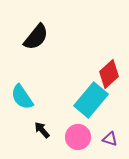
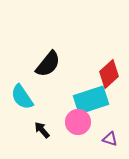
black semicircle: moved 12 px right, 27 px down
cyan rectangle: rotated 32 degrees clockwise
pink circle: moved 15 px up
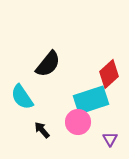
purple triangle: rotated 42 degrees clockwise
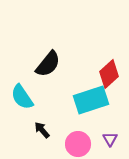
pink circle: moved 22 px down
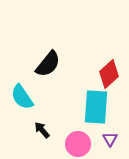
cyan rectangle: moved 5 px right, 7 px down; rotated 68 degrees counterclockwise
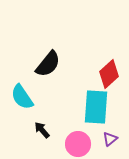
purple triangle: rotated 21 degrees clockwise
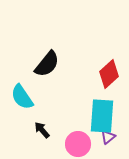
black semicircle: moved 1 px left
cyan rectangle: moved 6 px right, 9 px down
purple triangle: moved 2 px left, 2 px up
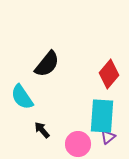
red diamond: rotated 8 degrees counterclockwise
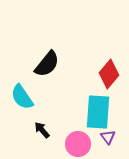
cyan rectangle: moved 4 px left, 4 px up
purple triangle: rotated 28 degrees counterclockwise
